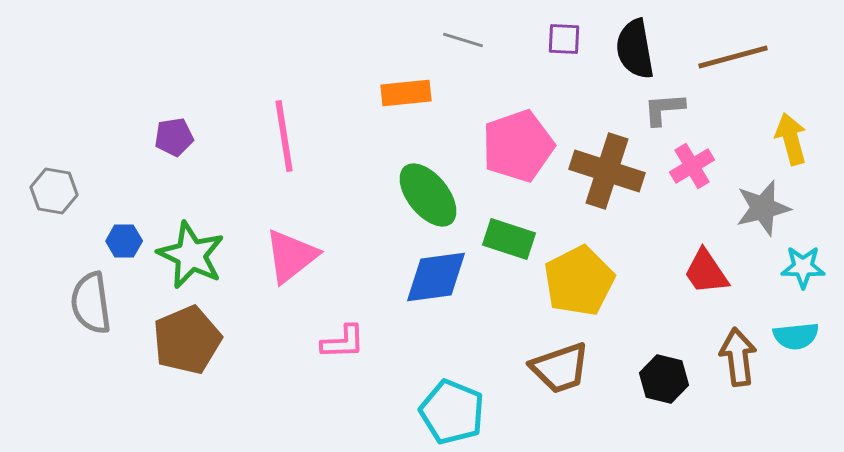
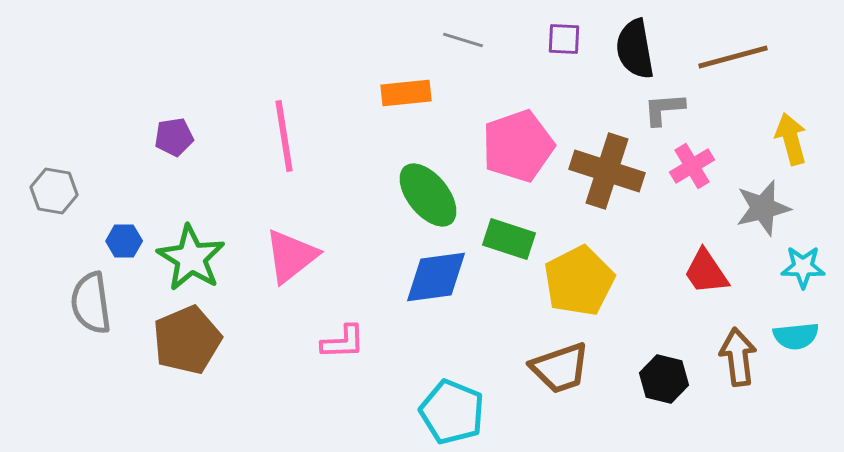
green star: moved 3 px down; rotated 6 degrees clockwise
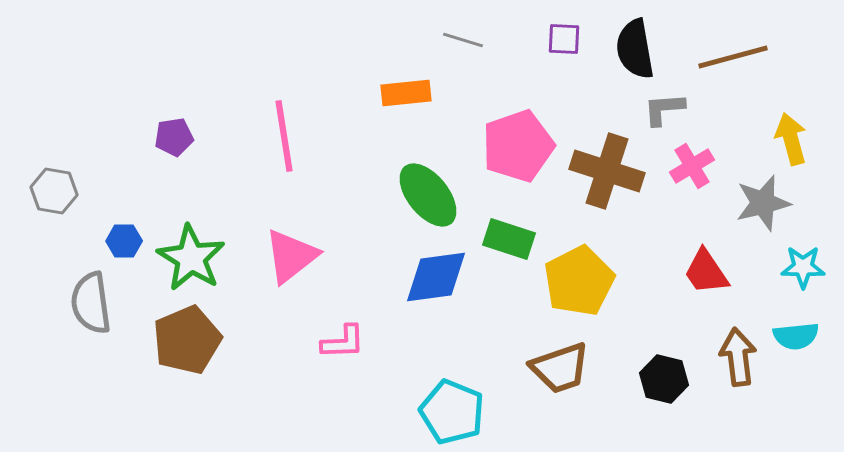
gray star: moved 5 px up
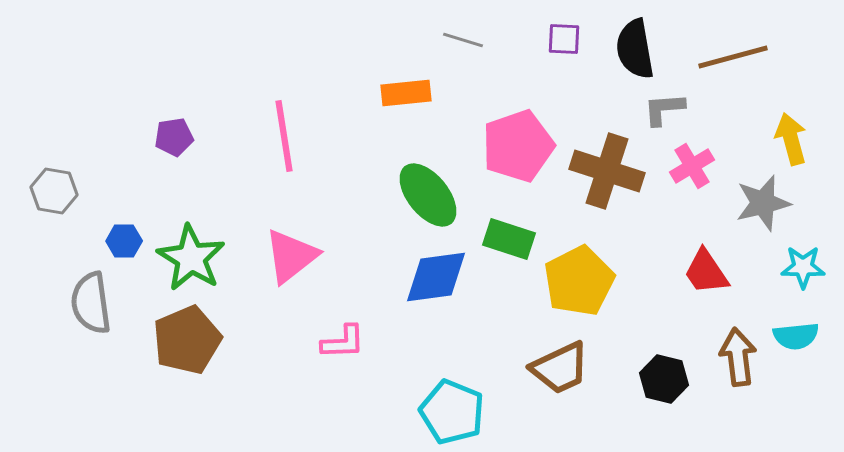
brown trapezoid: rotated 6 degrees counterclockwise
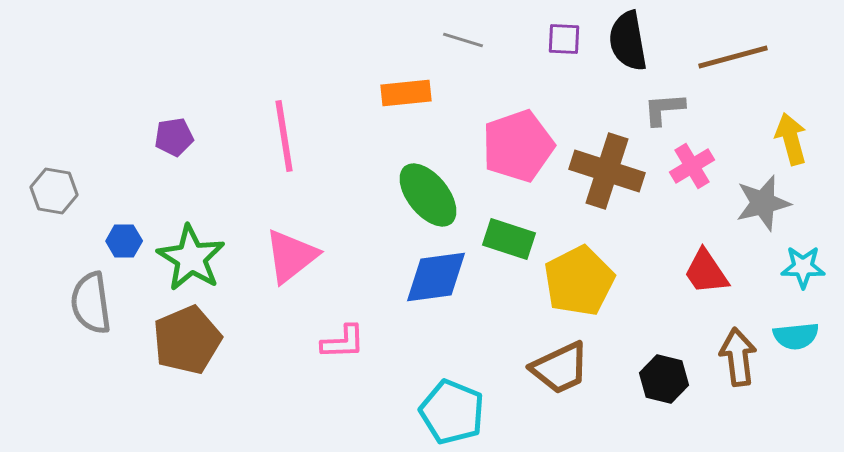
black semicircle: moved 7 px left, 8 px up
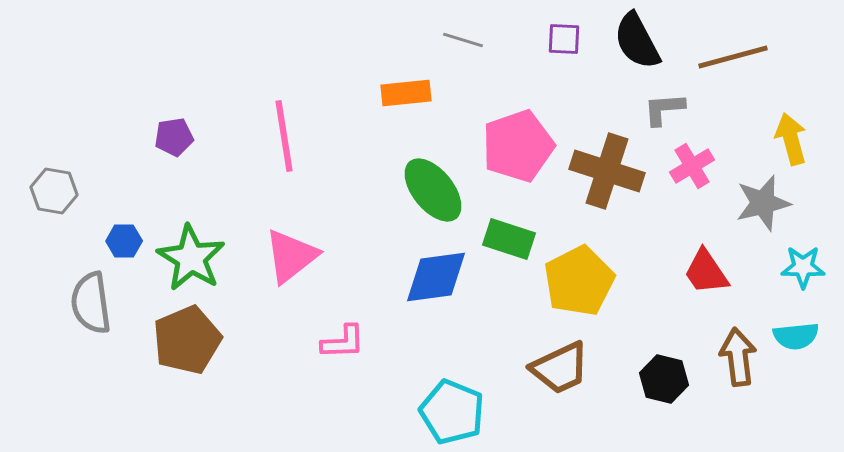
black semicircle: moved 9 px right; rotated 18 degrees counterclockwise
green ellipse: moved 5 px right, 5 px up
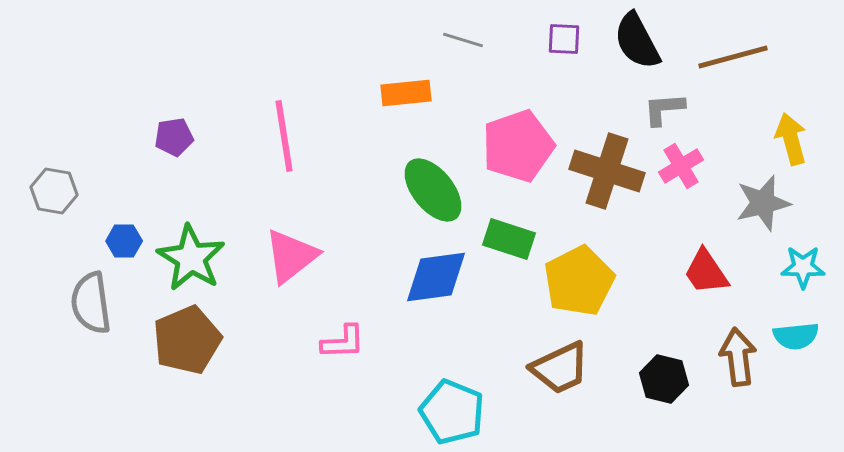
pink cross: moved 11 px left
